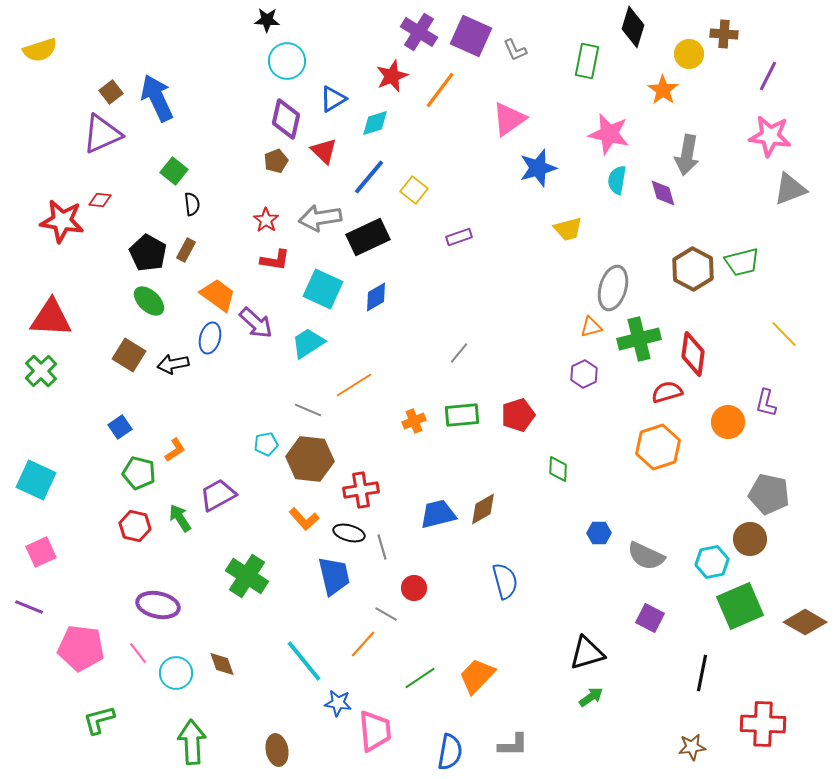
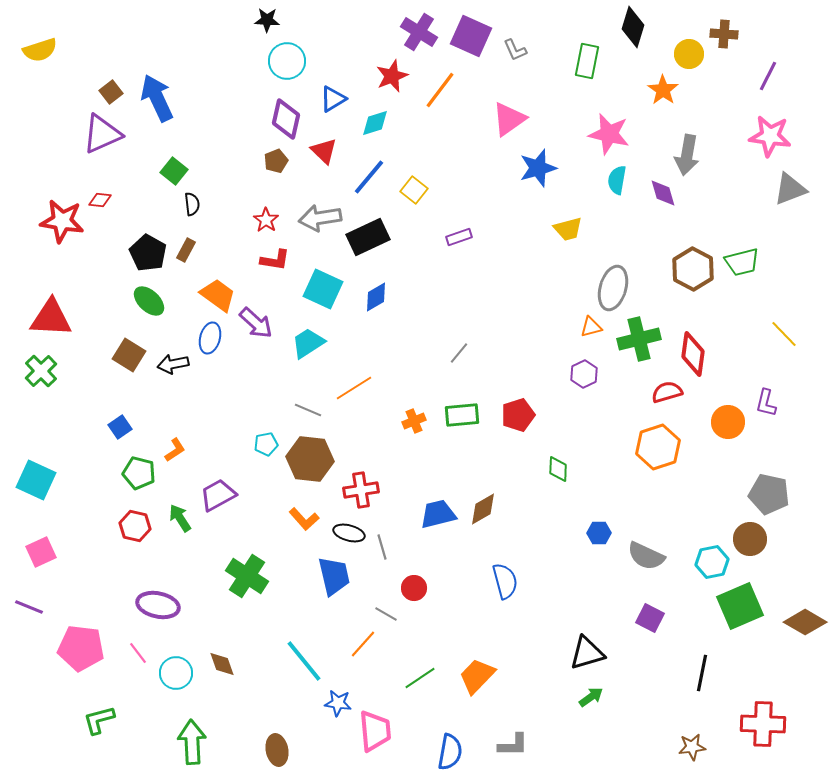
orange line at (354, 385): moved 3 px down
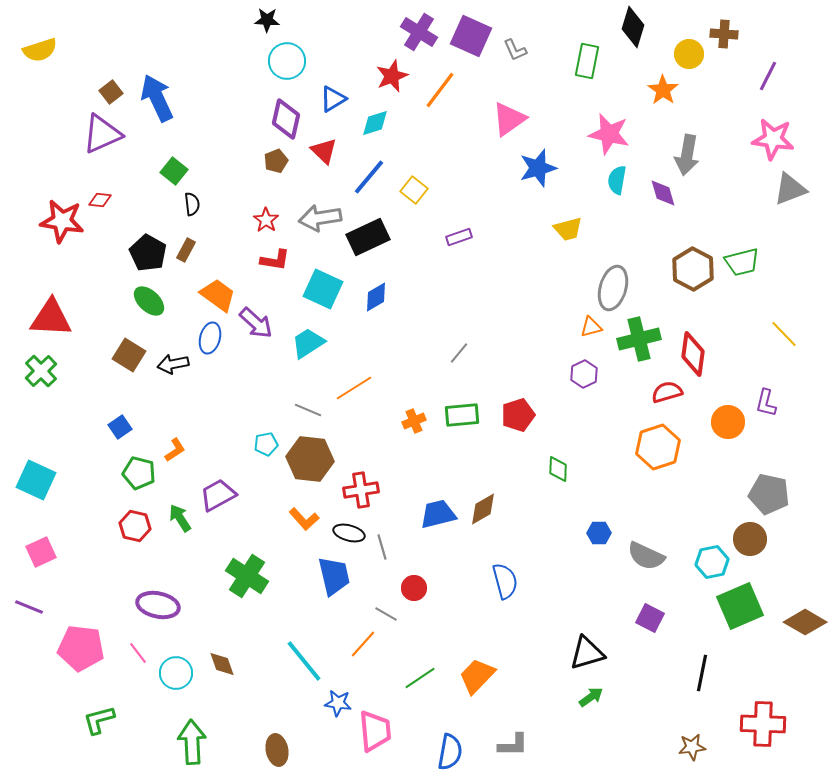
pink star at (770, 136): moved 3 px right, 3 px down
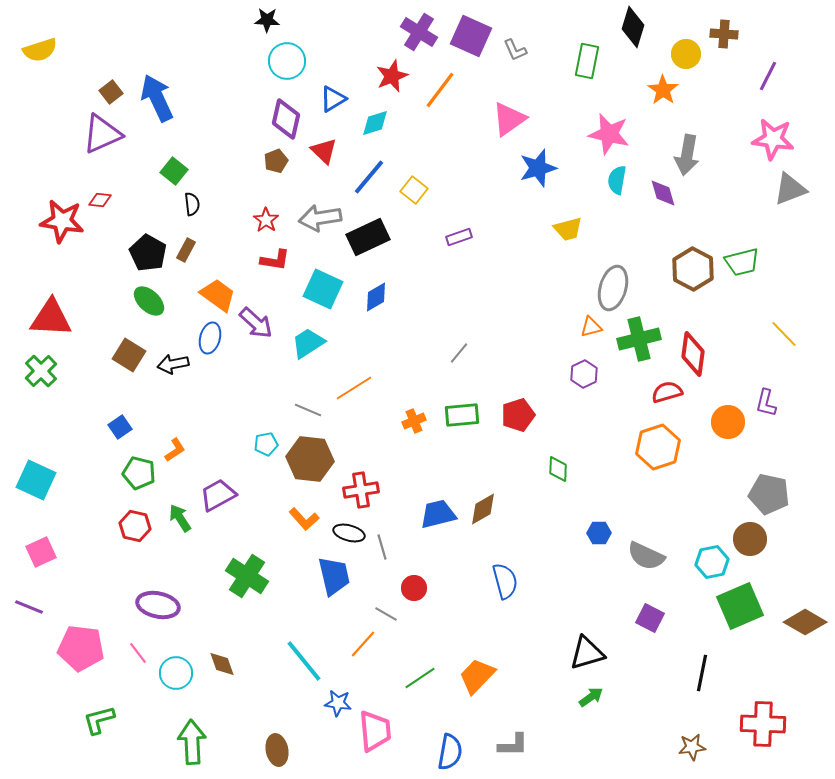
yellow circle at (689, 54): moved 3 px left
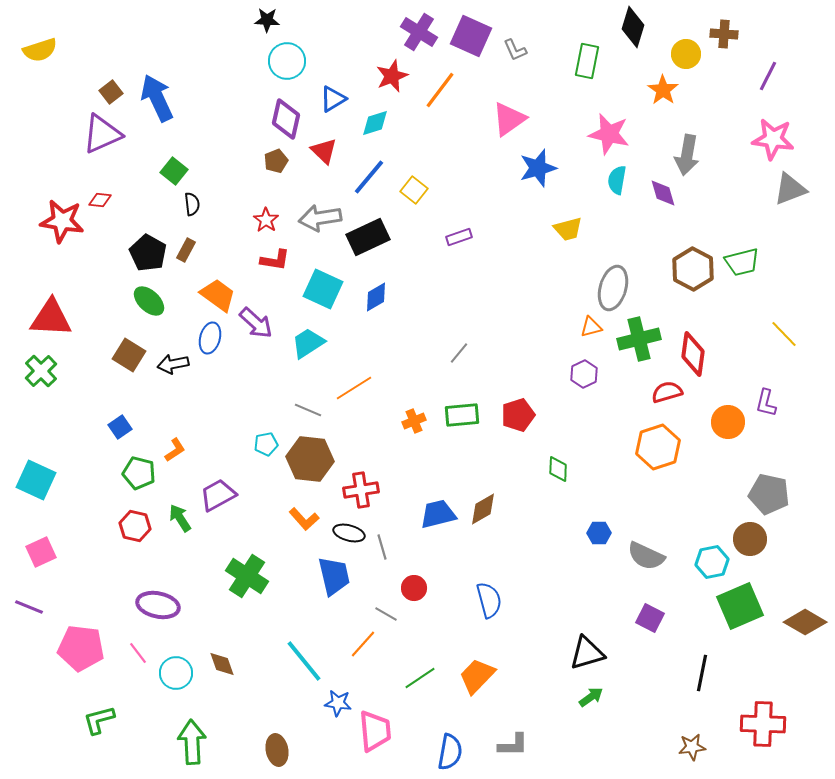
blue semicircle at (505, 581): moved 16 px left, 19 px down
